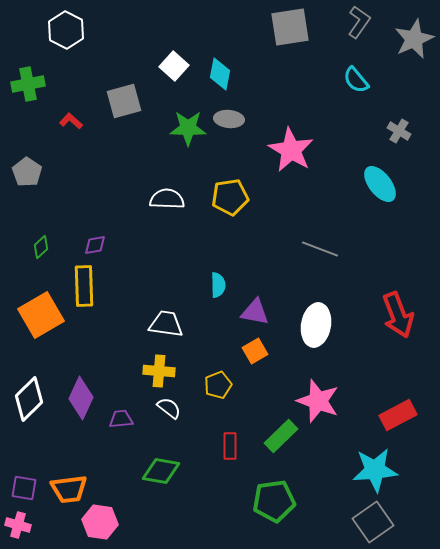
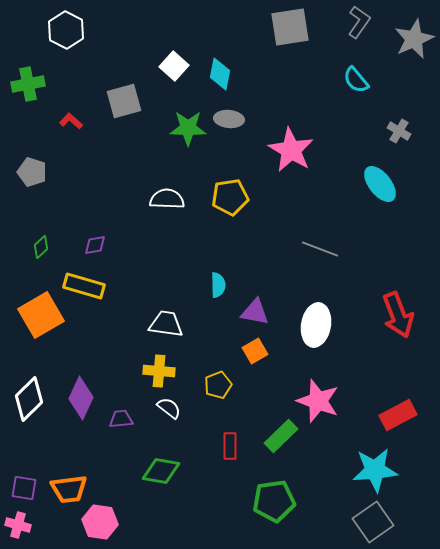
gray pentagon at (27, 172): moved 5 px right; rotated 16 degrees counterclockwise
yellow rectangle at (84, 286): rotated 72 degrees counterclockwise
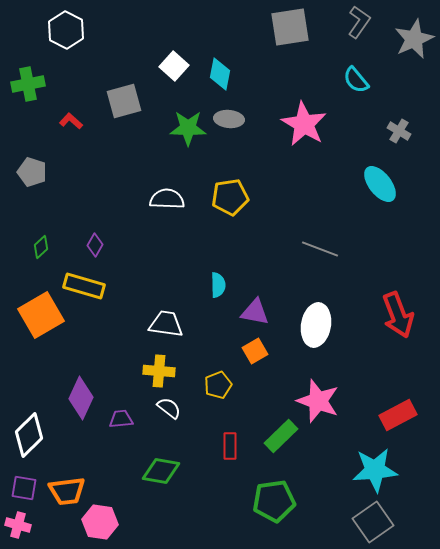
pink star at (291, 150): moved 13 px right, 26 px up
purple diamond at (95, 245): rotated 50 degrees counterclockwise
white diamond at (29, 399): moved 36 px down
orange trapezoid at (69, 489): moved 2 px left, 2 px down
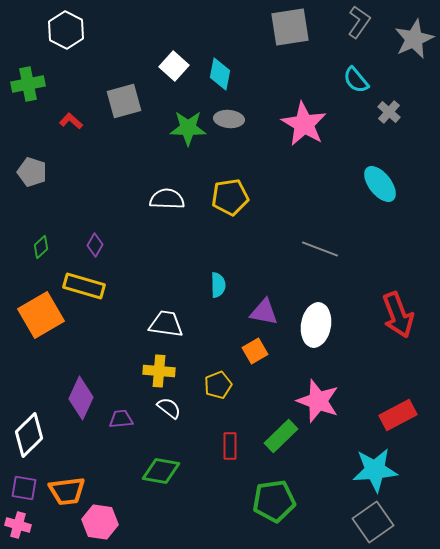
gray cross at (399, 131): moved 10 px left, 19 px up; rotated 10 degrees clockwise
purple triangle at (255, 312): moved 9 px right
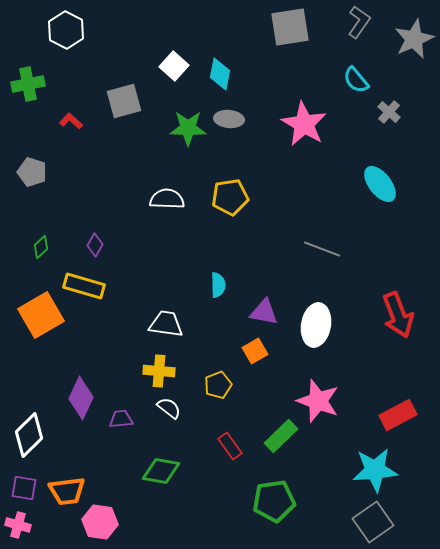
gray line at (320, 249): moved 2 px right
red rectangle at (230, 446): rotated 36 degrees counterclockwise
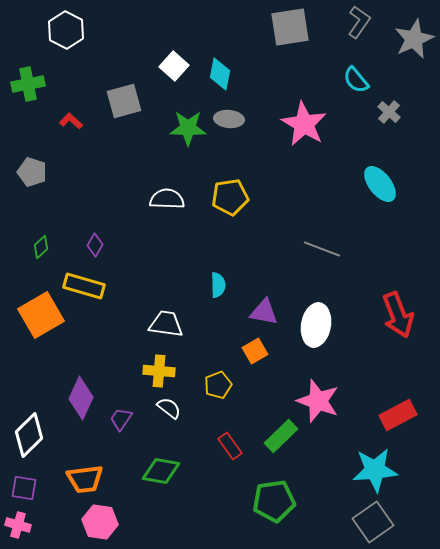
purple trapezoid at (121, 419): rotated 50 degrees counterclockwise
orange trapezoid at (67, 491): moved 18 px right, 12 px up
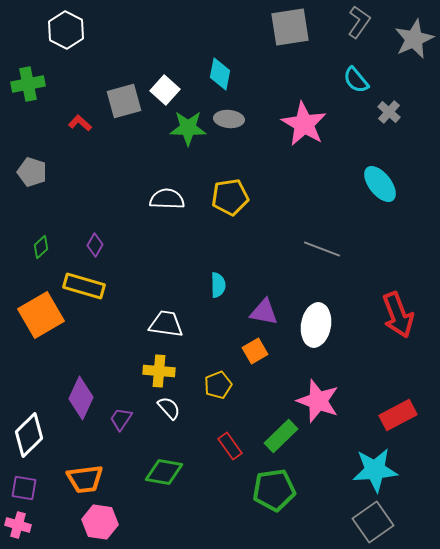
white square at (174, 66): moved 9 px left, 24 px down
red L-shape at (71, 121): moved 9 px right, 2 px down
white semicircle at (169, 408): rotated 10 degrees clockwise
green diamond at (161, 471): moved 3 px right, 1 px down
green pentagon at (274, 501): moved 11 px up
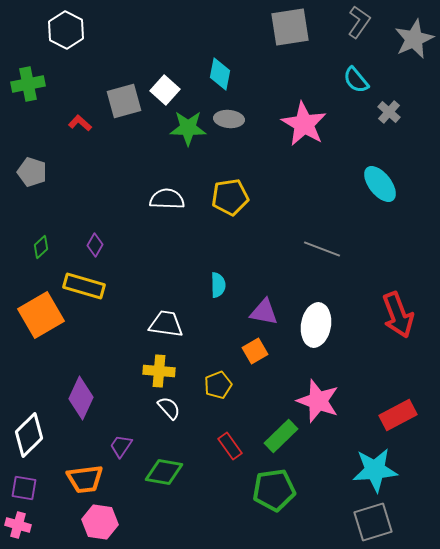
purple trapezoid at (121, 419): moved 27 px down
gray square at (373, 522): rotated 18 degrees clockwise
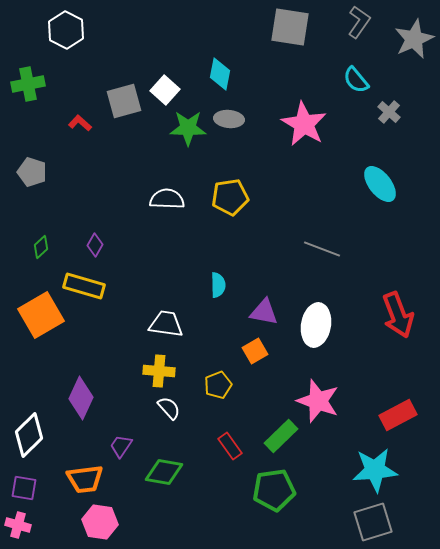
gray square at (290, 27): rotated 18 degrees clockwise
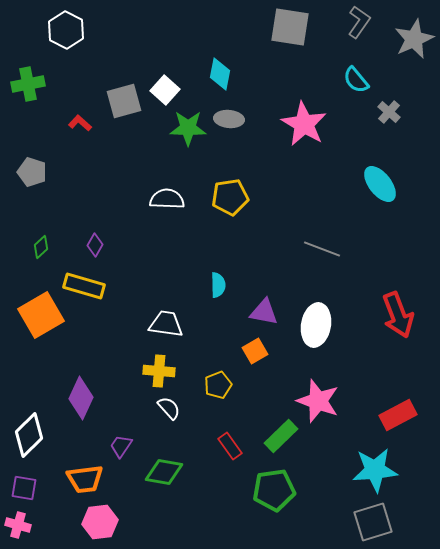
pink hexagon at (100, 522): rotated 16 degrees counterclockwise
